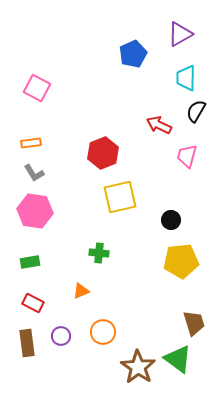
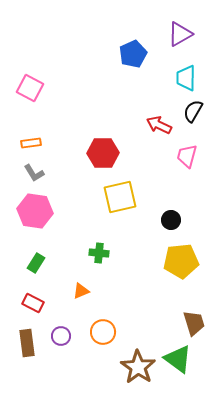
pink square: moved 7 px left
black semicircle: moved 3 px left
red hexagon: rotated 20 degrees clockwise
green rectangle: moved 6 px right, 1 px down; rotated 48 degrees counterclockwise
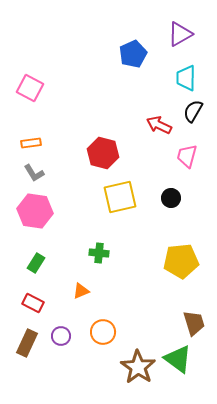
red hexagon: rotated 16 degrees clockwise
black circle: moved 22 px up
brown rectangle: rotated 32 degrees clockwise
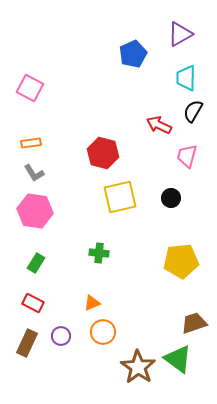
orange triangle: moved 11 px right, 12 px down
brown trapezoid: rotated 92 degrees counterclockwise
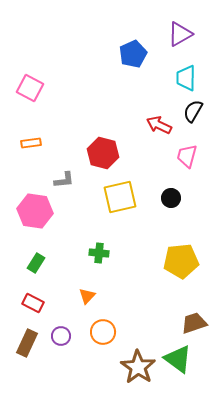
gray L-shape: moved 30 px right, 7 px down; rotated 65 degrees counterclockwise
orange triangle: moved 5 px left, 7 px up; rotated 24 degrees counterclockwise
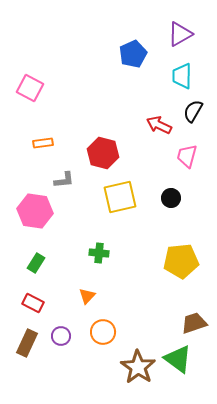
cyan trapezoid: moved 4 px left, 2 px up
orange rectangle: moved 12 px right
